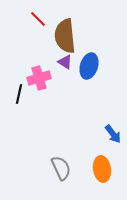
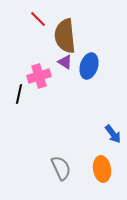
pink cross: moved 2 px up
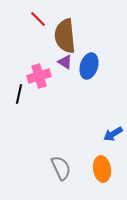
blue arrow: rotated 96 degrees clockwise
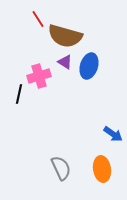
red line: rotated 12 degrees clockwise
brown semicircle: rotated 68 degrees counterclockwise
blue arrow: rotated 114 degrees counterclockwise
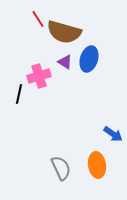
brown semicircle: moved 1 px left, 4 px up
blue ellipse: moved 7 px up
orange ellipse: moved 5 px left, 4 px up
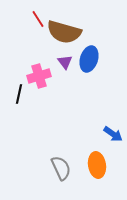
purple triangle: rotated 21 degrees clockwise
